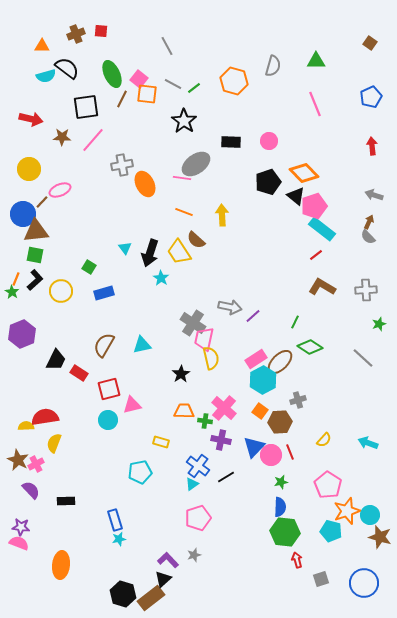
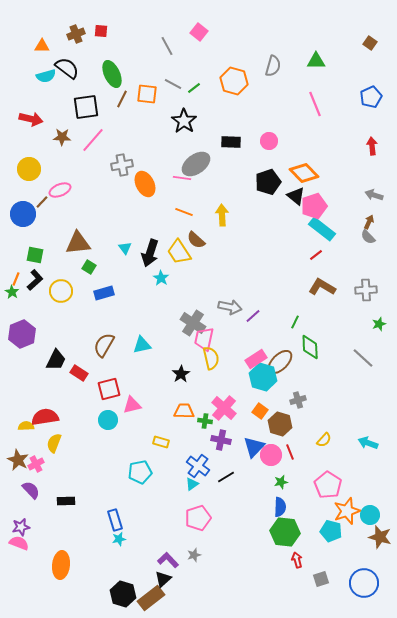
pink square at (139, 79): moved 60 px right, 47 px up
brown triangle at (36, 231): moved 42 px right, 12 px down
green diamond at (310, 347): rotated 55 degrees clockwise
cyan hexagon at (263, 380): moved 3 px up; rotated 16 degrees counterclockwise
brown hexagon at (280, 422): moved 2 px down; rotated 20 degrees clockwise
purple star at (21, 527): rotated 18 degrees counterclockwise
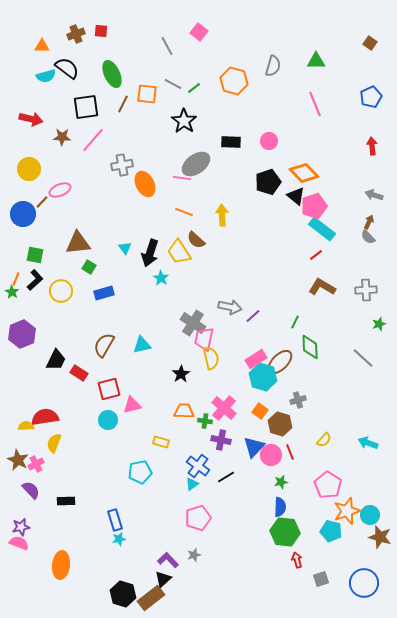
brown line at (122, 99): moved 1 px right, 5 px down
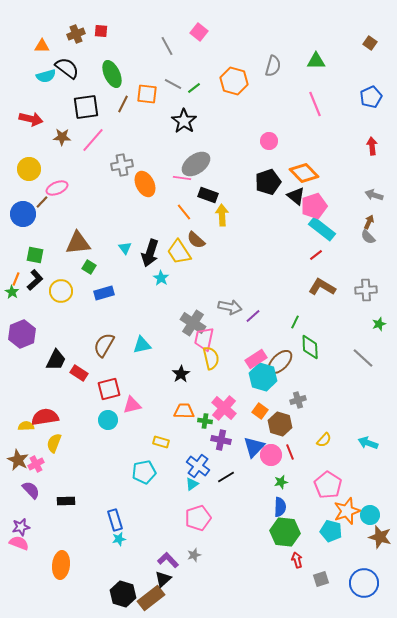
black rectangle at (231, 142): moved 23 px left, 53 px down; rotated 18 degrees clockwise
pink ellipse at (60, 190): moved 3 px left, 2 px up
orange line at (184, 212): rotated 30 degrees clockwise
cyan pentagon at (140, 472): moved 4 px right
